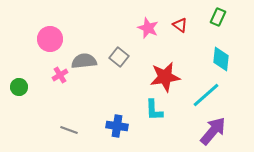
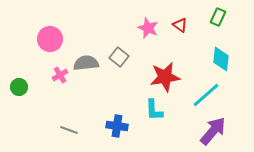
gray semicircle: moved 2 px right, 2 px down
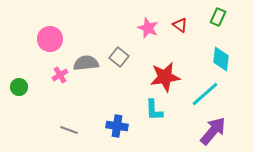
cyan line: moved 1 px left, 1 px up
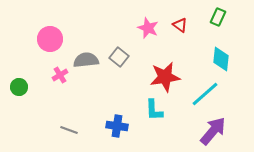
gray semicircle: moved 3 px up
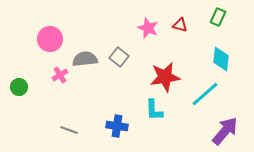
red triangle: rotated 21 degrees counterclockwise
gray semicircle: moved 1 px left, 1 px up
purple arrow: moved 12 px right
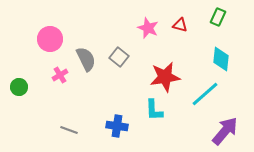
gray semicircle: moved 1 px right; rotated 70 degrees clockwise
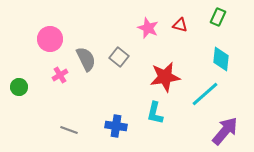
cyan L-shape: moved 1 px right, 3 px down; rotated 15 degrees clockwise
blue cross: moved 1 px left
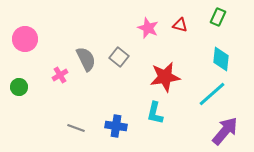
pink circle: moved 25 px left
cyan line: moved 7 px right
gray line: moved 7 px right, 2 px up
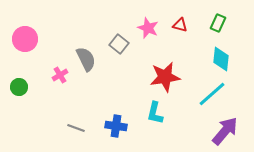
green rectangle: moved 6 px down
gray square: moved 13 px up
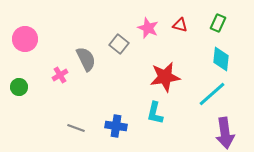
purple arrow: moved 2 px down; rotated 132 degrees clockwise
